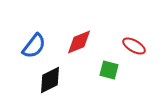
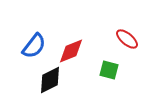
red diamond: moved 8 px left, 9 px down
red ellipse: moved 7 px left, 7 px up; rotated 10 degrees clockwise
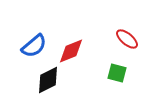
blue semicircle: rotated 12 degrees clockwise
green square: moved 8 px right, 3 px down
black diamond: moved 2 px left
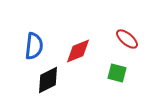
blue semicircle: rotated 44 degrees counterclockwise
red diamond: moved 7 px right
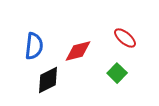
red ellipse: moved 2 px left, 1 px up
red diamond: rotated 8 degrees clockwise
green square: rotated 30 degrees clockwise
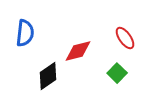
red ellipse: rotated 15 degrees clockwise
blue semicircle: moved 9 px left, 13 px up
black diamond: moved 4 px up; rotated 8 degrees counterclockwise
